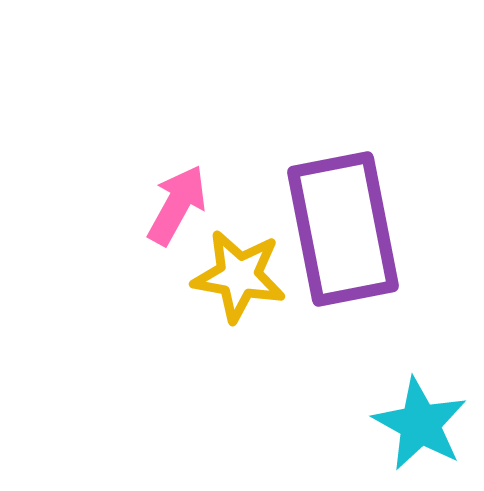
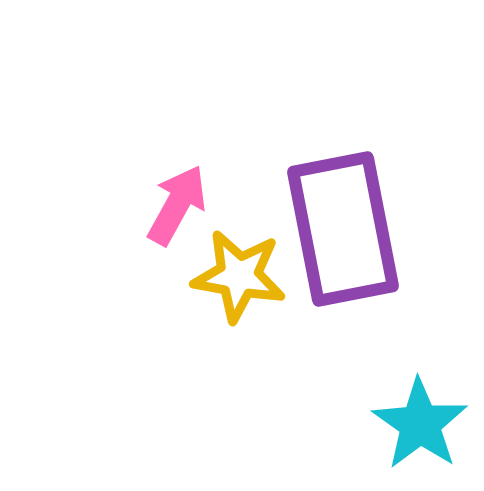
cyan star: rotated 6 degrees clockwise
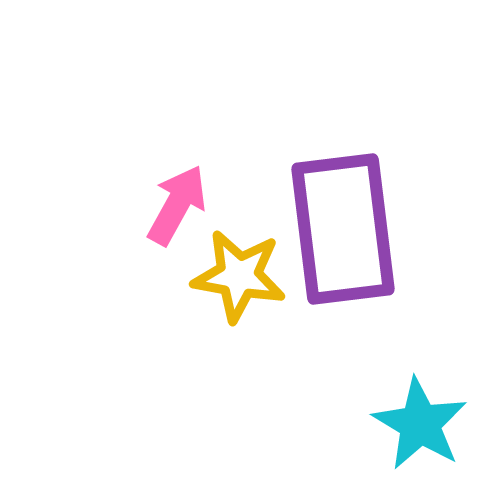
purple rectangle: rotated 4 degrees clockwise
cyan star: rotated 4 degrees counterclockwise
